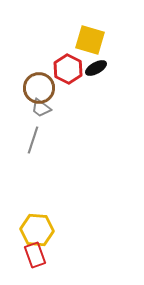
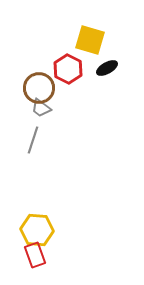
black ellipse: moved 11 px right
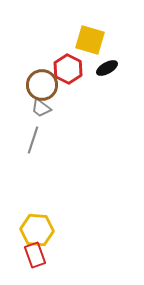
brown circle: moved 3 px right, 3 px up
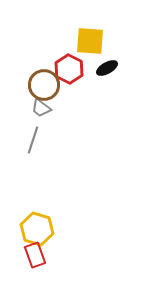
yellow square: moved 1 px down; rotated 12 degrees counterclockwise
red hexagon: moved 1 px right
brown circle: moved 2 px right
yellow hexagon: moved 1 px up; rotated 12 degrees clockwise
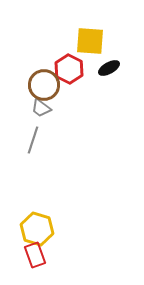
black ellipse: moved 2 px right
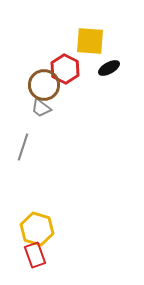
red hexagon: moved 4 px left
gray line: moved 10 px left, 7 px down
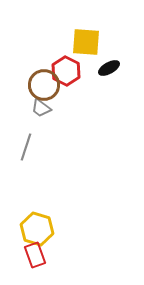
yellow square: moved 4 px left, 1 px down
red hexagon: moved 1 px right, 2 px down
gray line: moved 3 px right
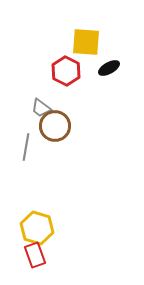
brown circle: moved 11 px right, 41 px down
gray line: rotated 8 degrees counterclockwise
yellow hexagon: moved 1 px up
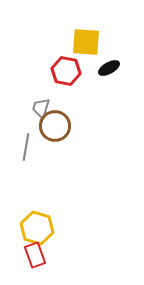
red hexagon: rotated 16 degrees counterclockwise
gray trapezoid: rotated 70 degrees clockwise
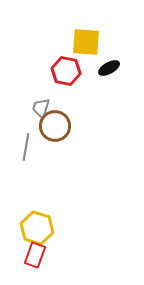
red rectangle: rotated 40 degrees clockwise
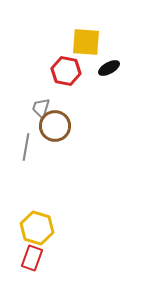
red rectangle: moved 3 px left, 3 px down
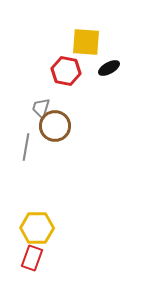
yellow hexagon: rotated 16 degrees counterclockwise
